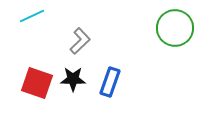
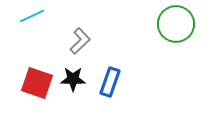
green circle: moved 1 px right, 4 px up
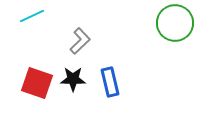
green circle: moved 1 px left, 1 px up
blue rectangle: rotated 32 degrees counterclockwise
